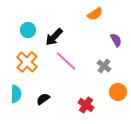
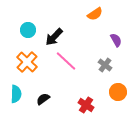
gray cross: moved 1 px right, 1 px up
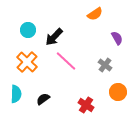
purple semicircle: moved 1 px right, 2 px up
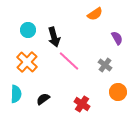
black arrow: rotated 60 degrees counterclockwise
pink line: moved 3 px right
red cross: moved 4 px left, 1 px up
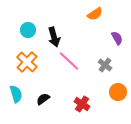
cyan semicircle: rotated 18 degrees counterclockwise
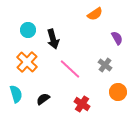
black arrow: moved 1 px left, 2 px down
pink line: moved 1 px right, 8 px down
